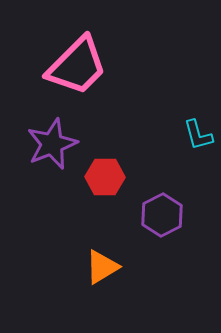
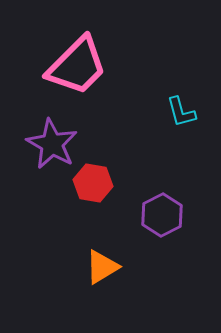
cyan L-shape: moved 17 px left, 23 px up
purple star: rotated 21 degrees counterclockwise
red hexagon: moved 12 px left, 6 px down; rotated 9 degrees clockwise
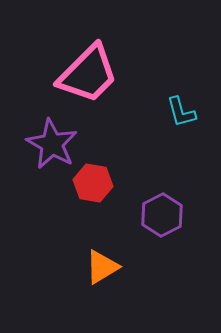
pink trapezoid: moved 11 px right, 8 px down
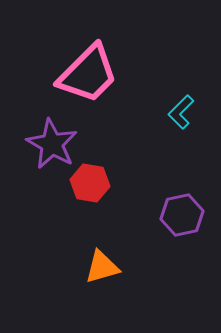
cyan L-shape: rotated 60 degrees clockwise
red hexagon: moved 3 px left
purple hexagon: moved 20 px right; rotated 15 degrees clockwise
orange triangle: rotated 15 degrees clockwise
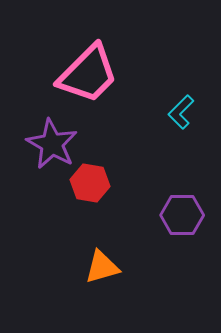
purple hexagon: rotated 12 degrees clockwise
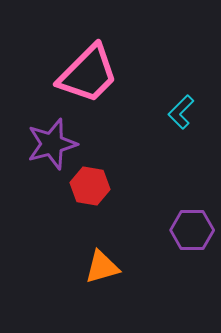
purple star: rotated 27 degrees clockwise
red hexagon: moved 3 px down
purple hexagon: moved 10 px right, 15 px down
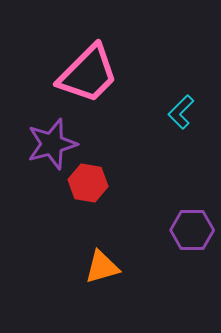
red hexagon: moved 2 px left, 3 px up
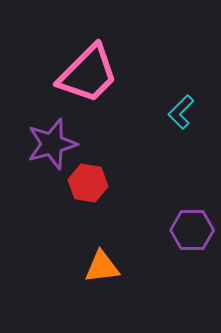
orange triangle: rotated 9 degrees clockwise
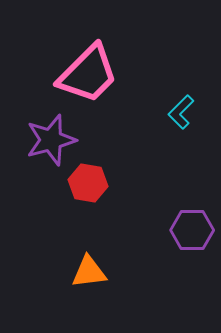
purple star: moved 1 px left, 4 px up
orange triangle: moved 13 px left, 5 px down
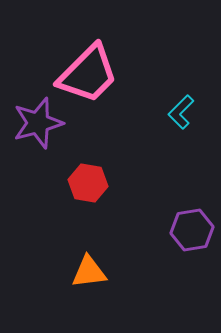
purple star: moved 13 px left, 17 px up
purple hexagon: rotated 9 degrees counterclockwise
